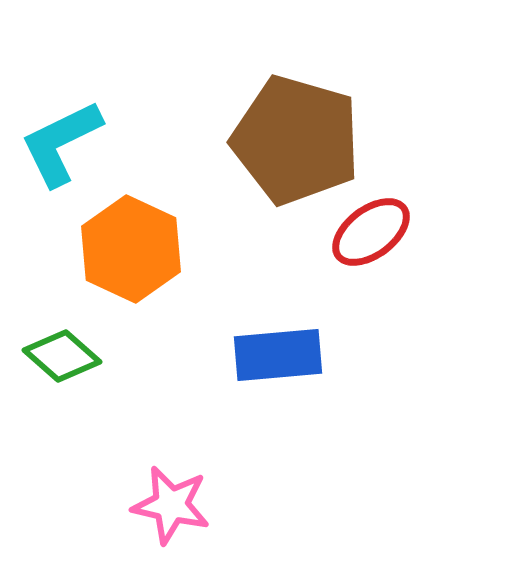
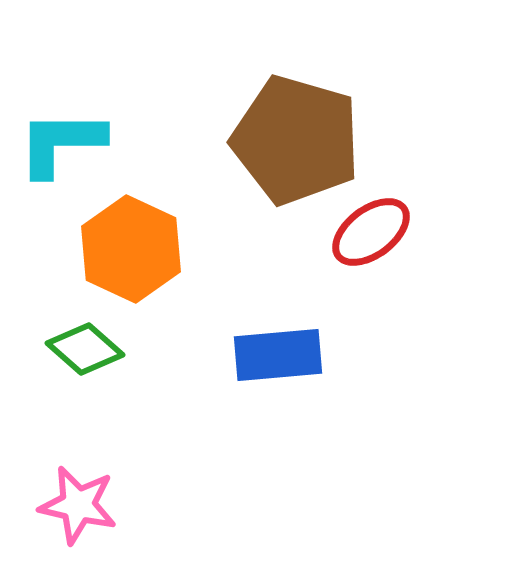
cyan L-shape: rotated 26 degrees clockwise
green diamond: moved 23 px right, 7 px up
pink star: moved 93 px left
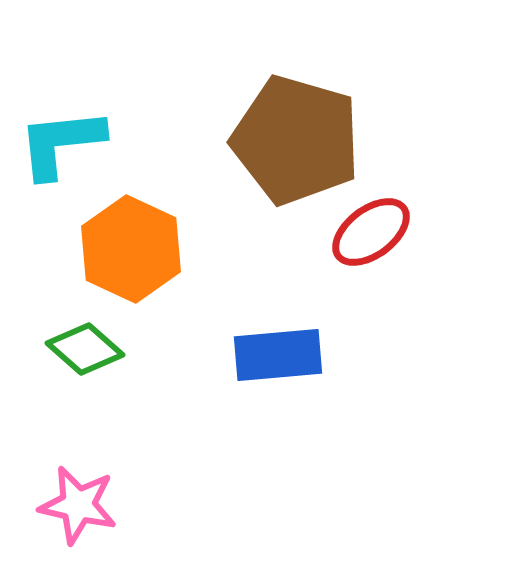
cyan L-shape: rotated 6 degrees counterclockwise
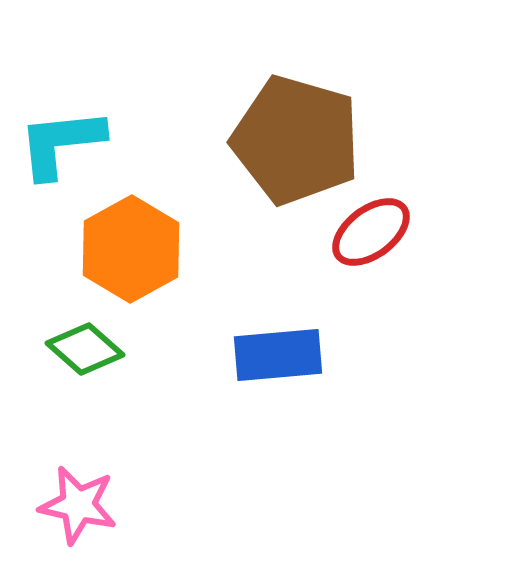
orange hexagon: rotated 6 degrees clockwise
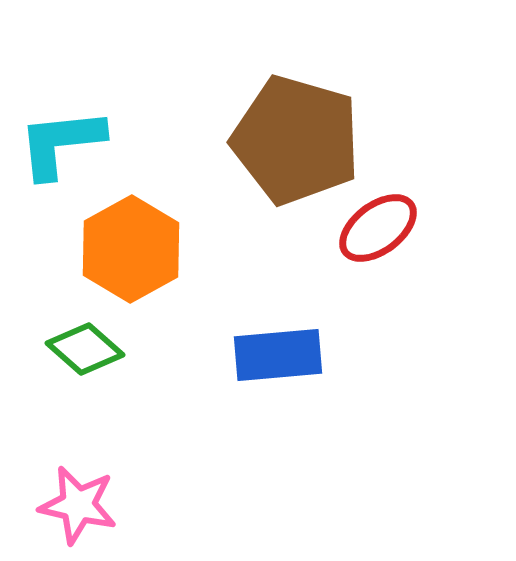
red ellipse: moved 7 px right, 4 px up
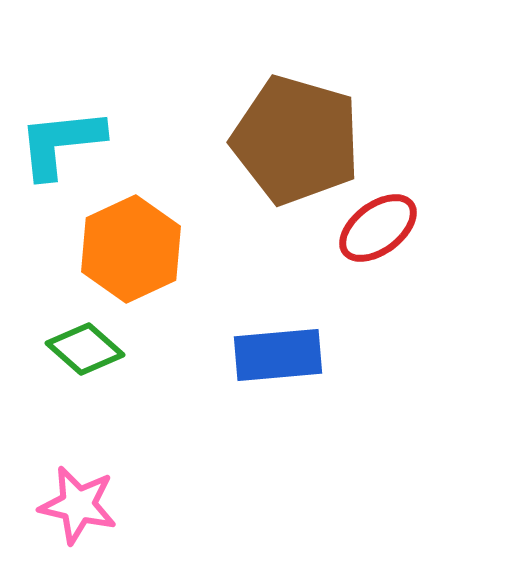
orange hexagon: rotated 4 degrees clockwise
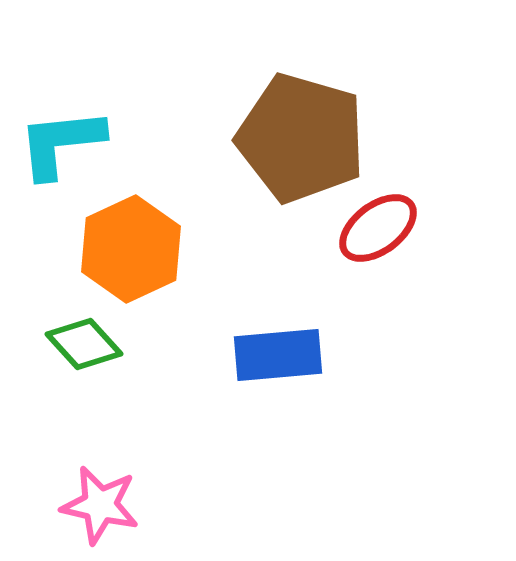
brown pentagon: moved 5 px right, 2 px up
green diamond: moved 1 px left, 5 px up; rotated 6 degrees clockwise
pink star: moved 22 px right
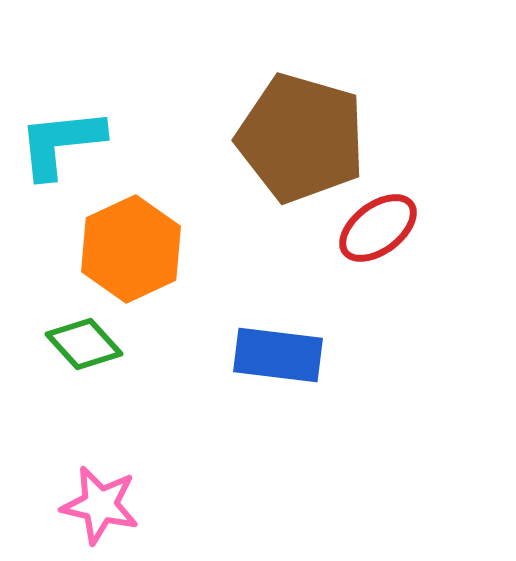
blue rectangle: rotated 12 degrees clockwise
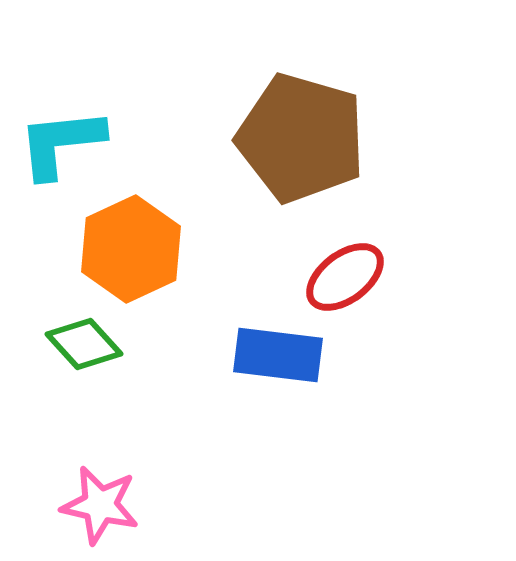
red ellipse: moved 33 px left, 49 px down
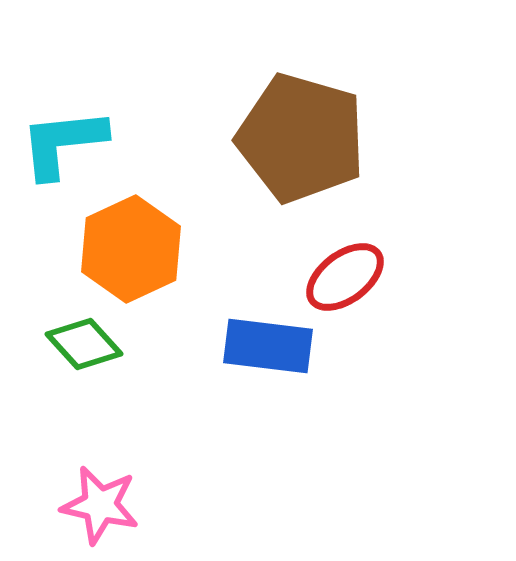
cyan L-shape: moved 2 px right
blue rectangle: moved 10 px left, 9 px up
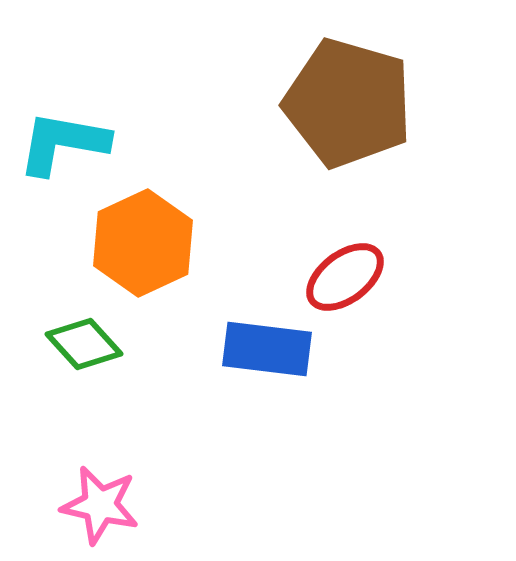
brown pentagon: moved 47 px right, 35 px up
cyan L-shape: rotated 16 degrees clockwise
orange hexagon: moved 12 px right, 6 px up
blue rectangle: moved 1 px left, 3 px down
